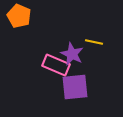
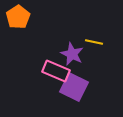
orange pentagon: moved 1 px left, 1 px down; rotated 15 degrees clockwise
pink rectangle: moved 6 px down
purple square: moved 1 px left; rotated 32 degrees clockwise
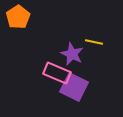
pink rectangle: moved 1 px right, 2 px down
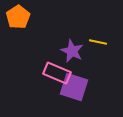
yellow line: moved 4 px right
purple star: moved 3 px up
purple square: rotated 8 degrees counterclockwise
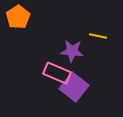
yellow line: moved 6 px up
purple star: rotated 20 degrees counterclockwise
purple square: rotated 20 degrees clockwise
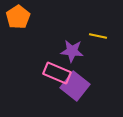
purple square: moved 1 px right, 1 px up
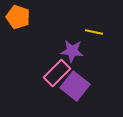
orange pentagon: rotated 20 degrees counterclockwise
yellow line: moved 4 px left, 4 px up
pink rectangle: rotated 68 degrees counterclockwise
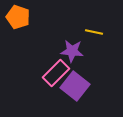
pink rectangle: moved 1 px left
